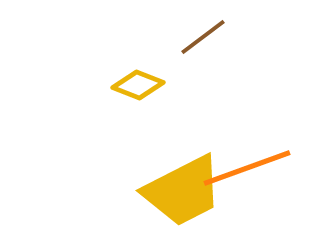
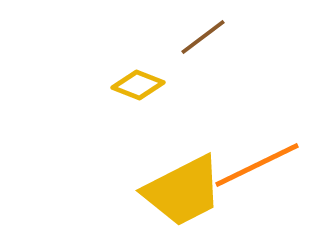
orange line: moved 10 px right, 3 px up; rotated 6 degrees counterclockwise
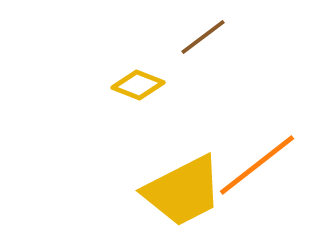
orange line: rotated 12 degrees counterclockwise
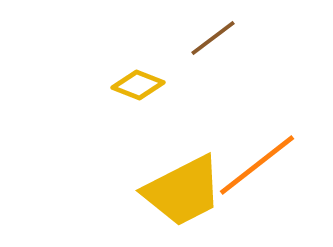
brown line: moved 10 px right, 1 px down
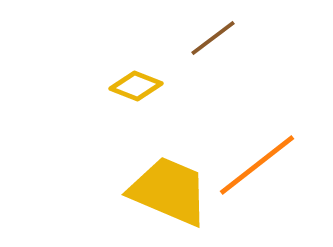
yellow diamond: moved 2 px left, 1 px down
yellow trapezoid: moved 14 px left; rotated 130 degrees counterclockwise
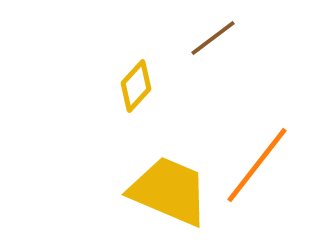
yellow diamond: rotated 69 degrees counterclockwise
orange line: rotated 14 degrees counterclockwise
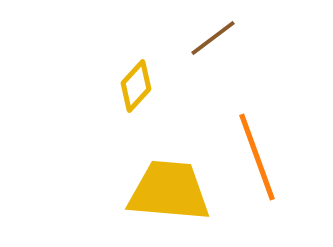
orange line: moved 8 px up; rotated 58 degrees counterclockwise
yellow trapezoid: rotated 18 degrees counterclockwise
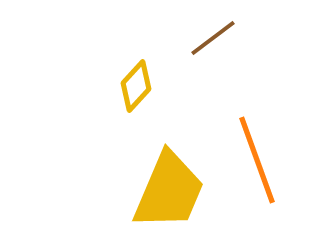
orange line: moved 3 px down
yellow trapezoid: rotated 108 degrees clockwise
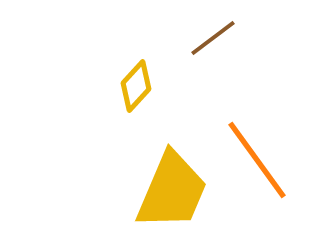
orange line: rotated 16 degrees counterclockwise
yellow trapezoid: moved 3 px right
